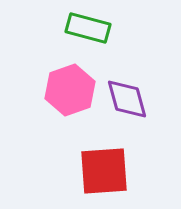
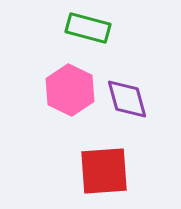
pink hexagon: rotated 15 degrees counterclockwise
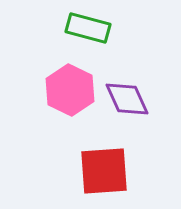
purple diamond: rotated 9 degrees counterclockwise
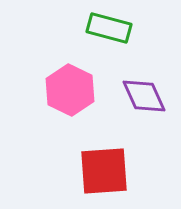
green rectangle: moved 21 px right
purple diamond: moved 17 px right, 3 px up
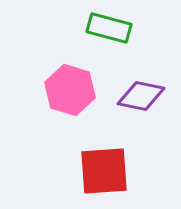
pink hexagon: rotated 9 degrees counterclockwise
purple diamond: moved 3 px left; rotated 54 degrees counterclockwise
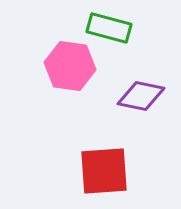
pink hexagon: moved 24 px up; rotated 9 degrees counterclockwise
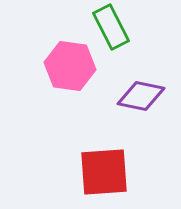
green rectangle: moved 2 px right, 1 px up; rotated 48 degrees clockwise
red square: moved 1 px down
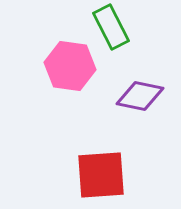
purple diamond: moved 1 px left
red square: moved 3 px left, 3 px down
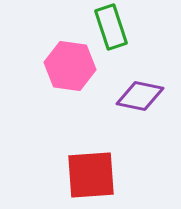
green rectangle: rotated 9 degrees clockwise
red square: moved 10 px left
